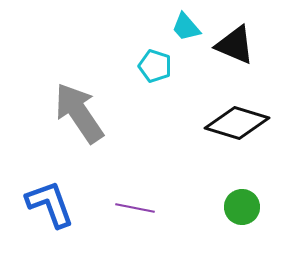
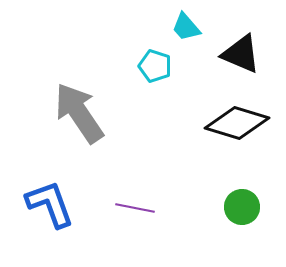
black triangle: moved 6 px right, 9 px down
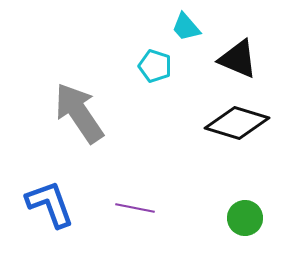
black triangle: moved 3 px left, 5 px down
green circle: moved 3 px right, 11 px down
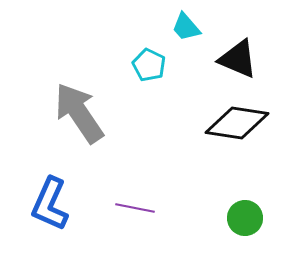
cyan pentagon: moved 6 px left, 1 px up; rotated 8 degrees clockwise
black diamond: rotated 8 degrees counterclockwise
blue L-shape: rotated 136 degrees counterclockwise
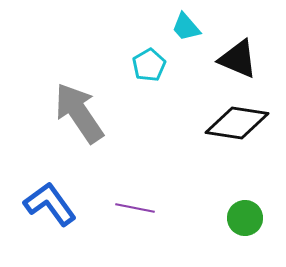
cyan pentagon: rotated 16 degrees clockwise
blue L-shape: rotated 120 degrees clockwise
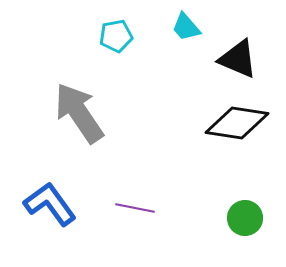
cyan pentagon: moved 33 px left, 29 px up; rotated 20 degrees clockwise
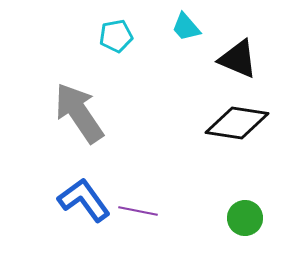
blue L-shape: moved 34 px right, 4 px up
purple line: moved 3 px right, 3 px down
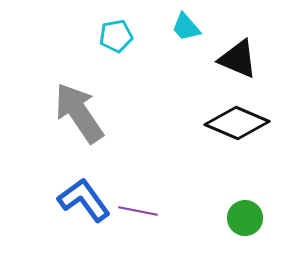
black diamond: rotated 14 degrees clockwise
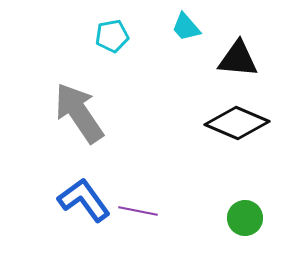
cyan pentagon: moved 4 px left
black triangle: rotated 18 degrees counterclockwise
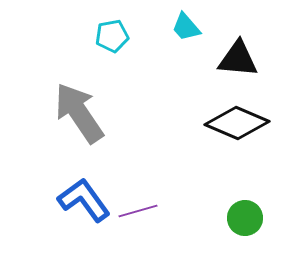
purple line: rotated 27 degrees counterclockwise
